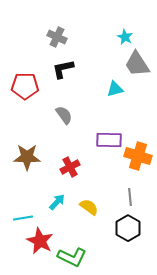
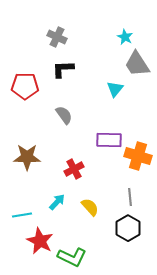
black L-shape: rotated 10 degrees clockwise
cyan triangle: rotated 36 degrees counterclockwise
red cross: moved 4 px right, 2 px down
yellow semicircle: moved 1 px right; rotated 12 degrees clockwise
cyan line: moved 1 px left, 3 px up
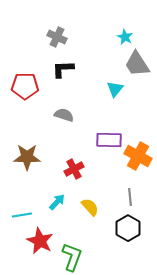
gray semicircle: rotated 36 degrees counterclockwise
orange cross: rotated 12 degrees clockwise
green L-shape: rotated 96 degrees counterclockwise
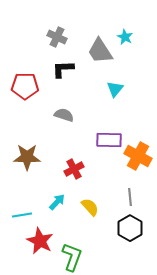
gray trapezoid: moved 37 px left, 13 px up
black hexagon: moved 2 px right
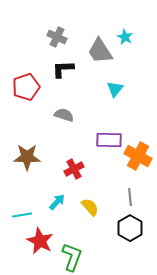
red pentagon: moved 1 px right, 1 px down; rotated 20 degrees counterclockwise
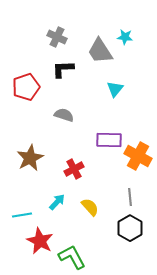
cyan star: rotated 21 degrees counterclockwise
brown star: moved 3 px right, 1 px down; rotated 28 degrees counterclockwise
green L-shape: rotated 48 degrees counterclockwise
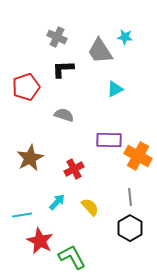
cyan triangle: rotated 24 degrees clockwise
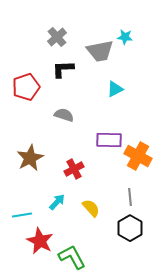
gray cross: rotated 24 degrees clockwise
gray trapezoid: rotated 68 degrees counterclockwise
yellow semicircle: moved 1 px right, 1 px down
